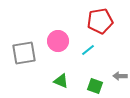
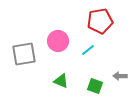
gray square: moved 1 px down
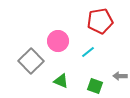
cyan line: moved 2 px down
gray square: moved 7 px right, 7 px down; rotated 35 degrees counterclockwise
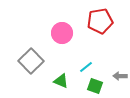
pink circle: moved 4 px right, 8 px up
cyan line: moved 2 px left, 15 px down
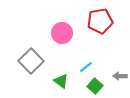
green triangle: rotated 14 degrees clockwise
green square: rotated 21 degrees clockwise
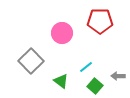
red pentagon: rotated 10 degrees clockwise
gray arrow: moved 2 px left
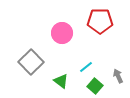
gray square: moved 1 px down
gray arrow: rotated 64 degrees clockwise
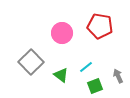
red pentagon: moved 5 px down; rotated 10 degrees clockwise
green triangle: moved 6 px up
green square: rotated 28 degrees clockwise
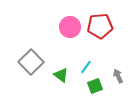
red pentagon: rotated 15 degrees counterclockwise
pink circle: moved 8 px right, 6 px up
cyan line: rotated 16 degrees counterclockwise
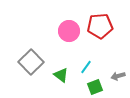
pink circle: moved 1 px left, 4 px down
gray arrow: rotated 80 degrees counterclockwise
green square: moved 1 px down
